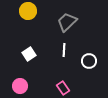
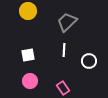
white square: moved 1 px left, 1 px down; rotated 24 degrees clockwise
pink circle: moved 10 px right, 5 px up
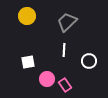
yellow circle: moved 1 px left, 5 px down
white square: moved 7 px down
pink circle: moved 17 px right, 2 px up
pink rectangle: moved 2 px right, 3 px up
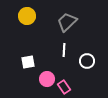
white circle: moved 2 px left
pink rectangle: moved 1 px left, 2 px down
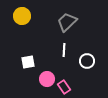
yellow circle: moved 5 px left
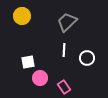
white circle: moved 3 px up
pink circle: moved 7 px left, 1 px up
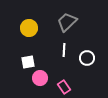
yellow circle: moved 7 px right, 12 px down
